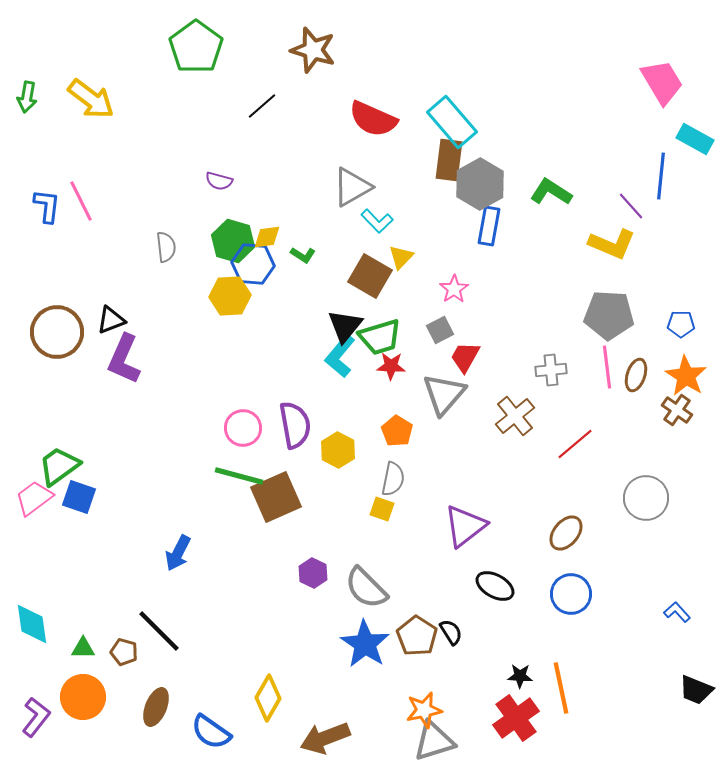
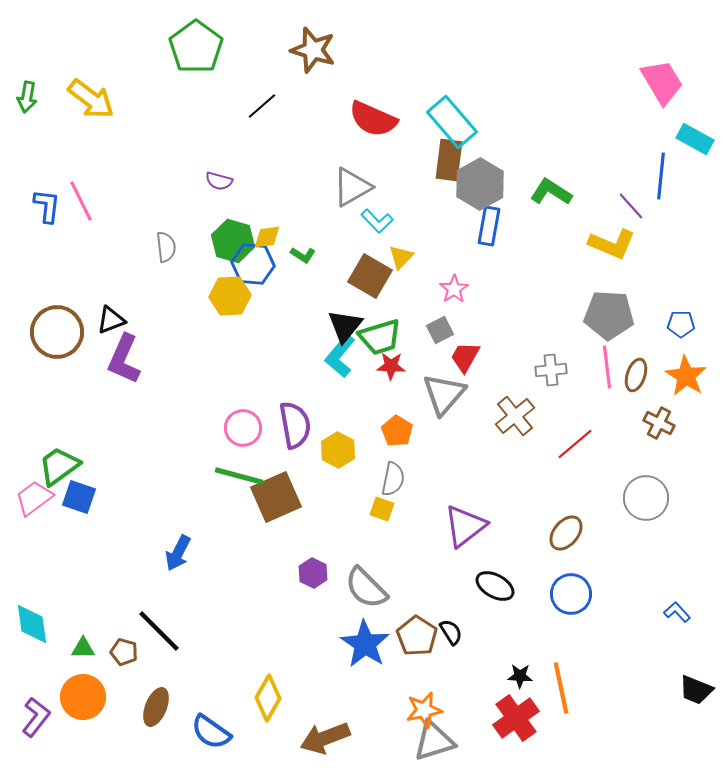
brown cross at (677, 410): moved 18 px left, 13 px down; rotated 8 degrees counterclockwise
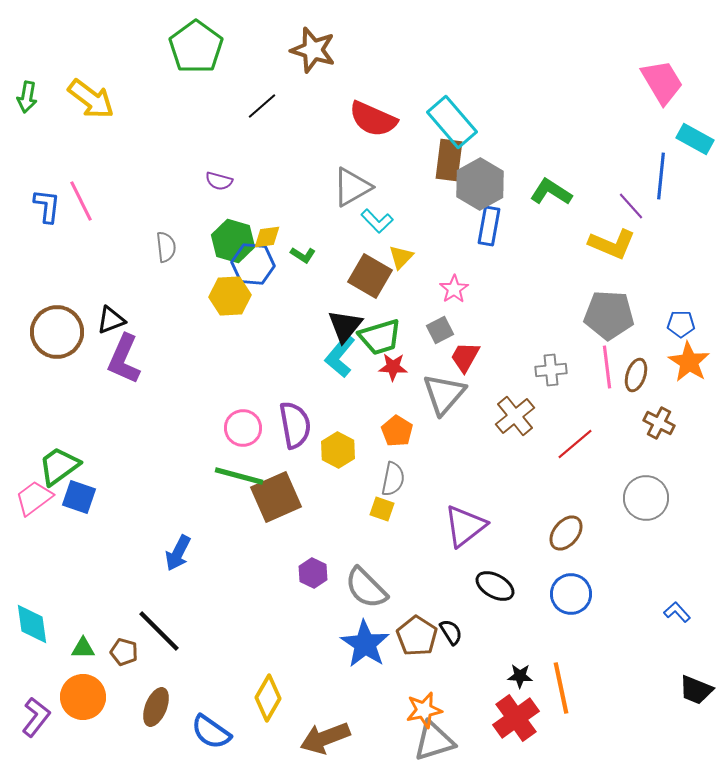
red star at (391, 366): moved 2 px right, 1 px down
orange star at (686, 376): moved 3 px right, 14 px up
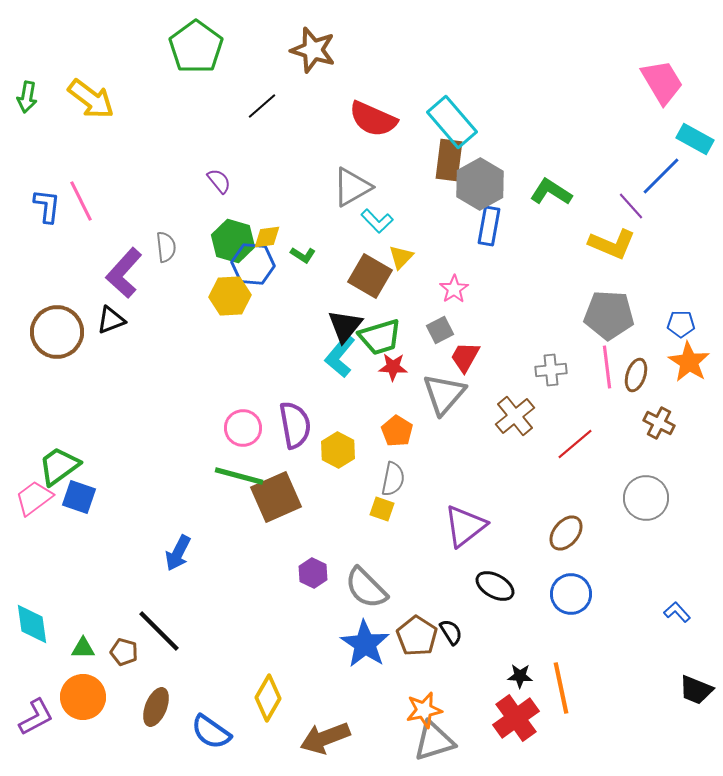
blue line at (661, 176): rotated 39 degrees clockwise
purple semicircle at (219, 181): rotated 144 degrees counterclockwise
purple L-shape at (124, 359): moved 86 px up; rotated 18 degrees clockwise
purple L-shape at (36, 717): rotated 24 degrees clockwise
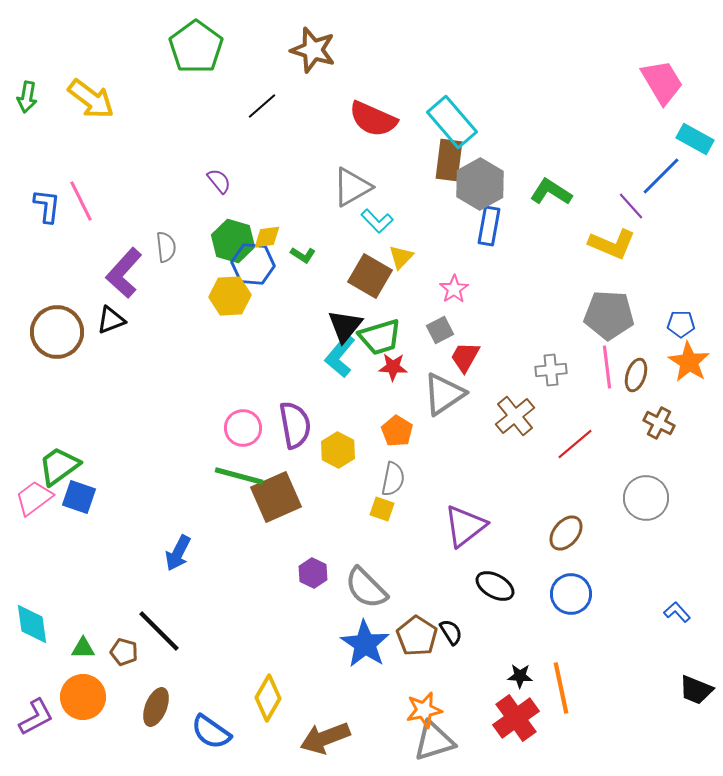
gray triangle at (444, 394): rotated 15 degrees clockwise
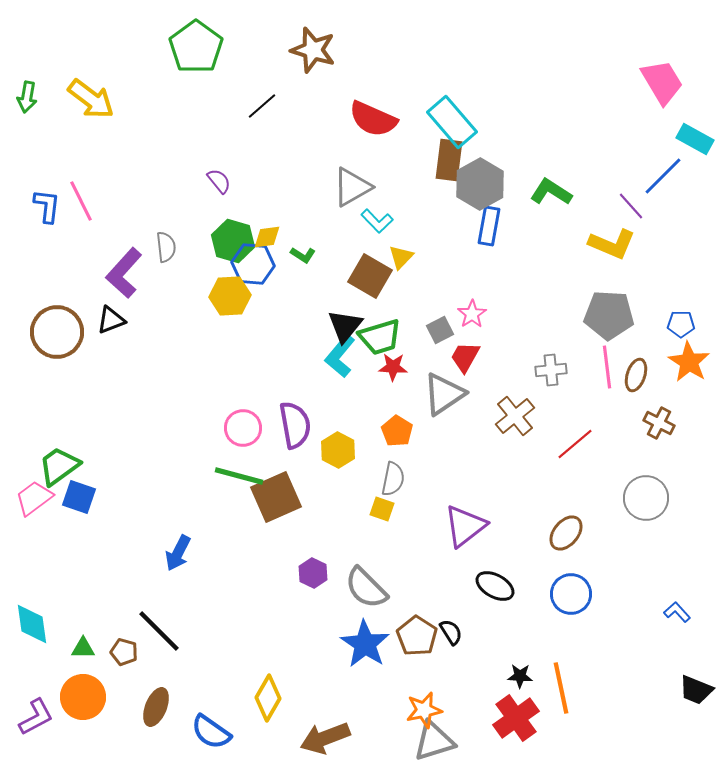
blue line at (661, 176): moved 2 px right
pink star at (454, 289): moved 18 px right, 25 px down
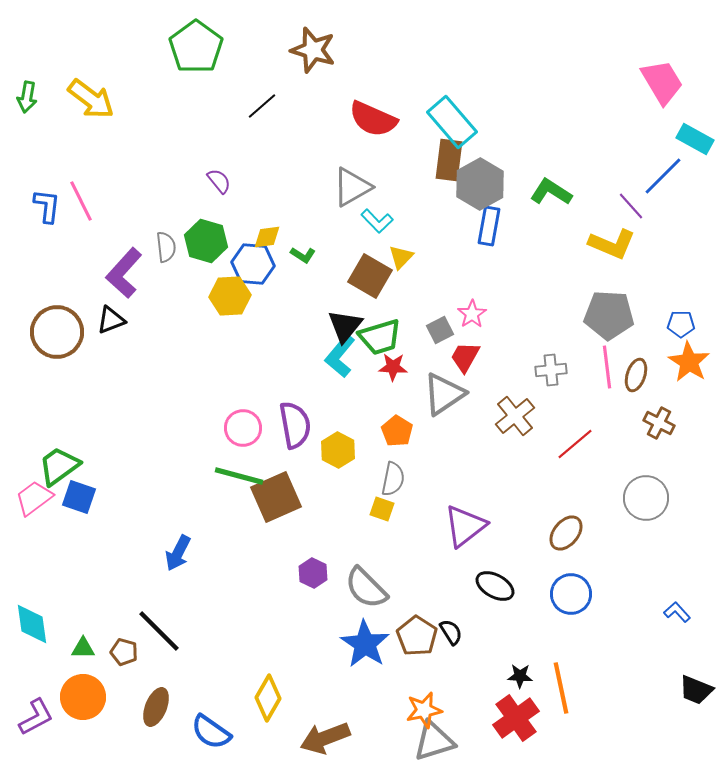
green hexagon at (233, 241): moved 27 px left
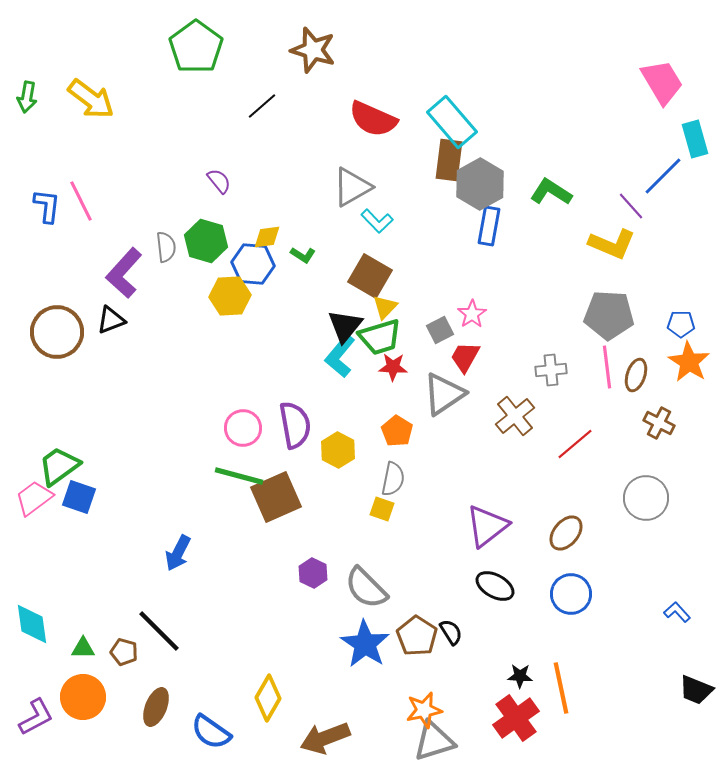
cyan rectangle at (695, 139): rotated 45 degrees clockwise
yellow triangle at (401, 257): moved 16 px left, 50 px down
purple triangle at (465, 526): moved 22 px right
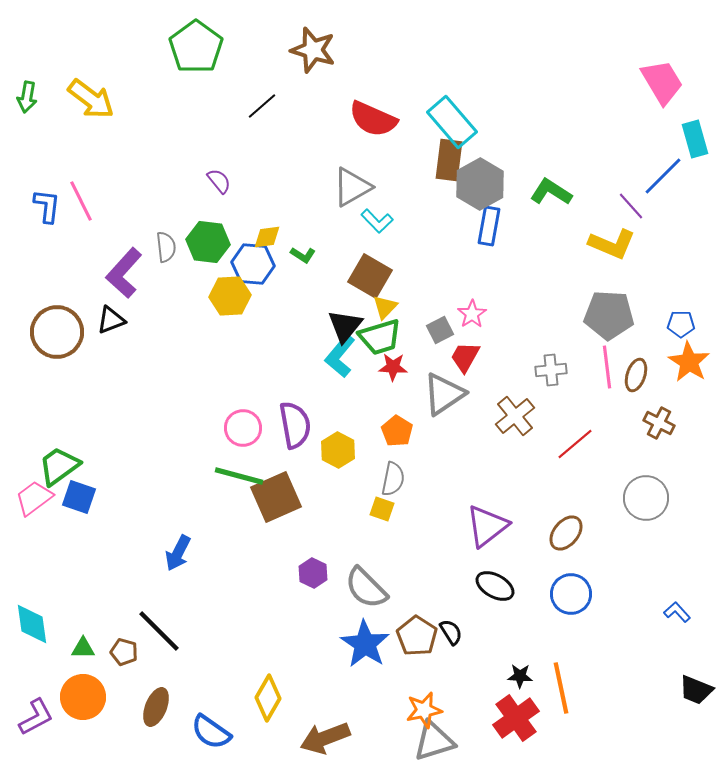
green hexagon at (206, 241): moved 2 px right, 1 px down; rotated 9 degrees counterclockwise
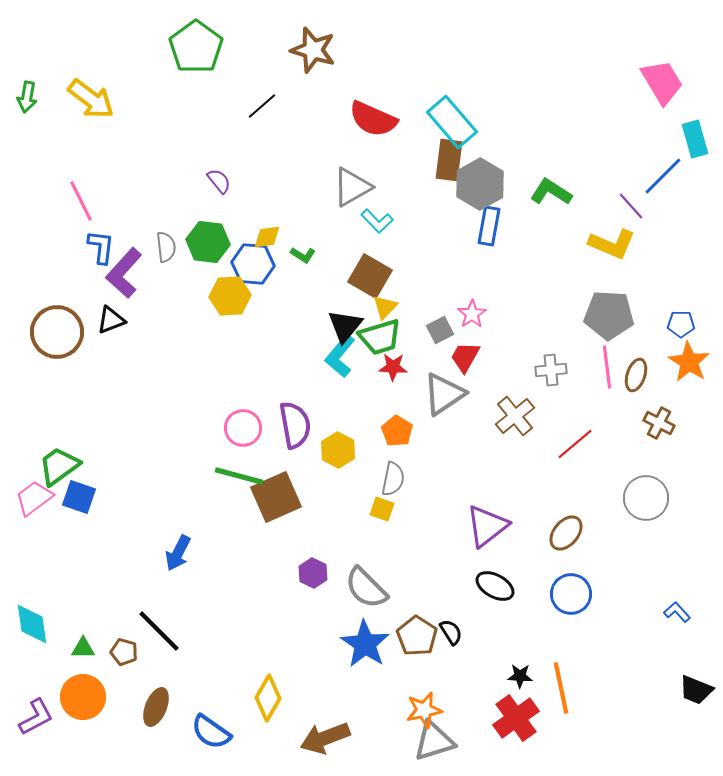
blue L-shape at (47, 206): moved 54 px right, 41 px down
